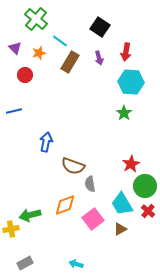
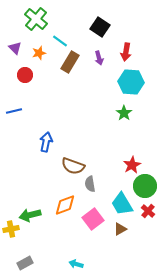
red star: moved 1 px right, 1 px down
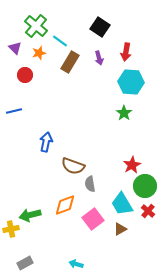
green cross: moved 7 px down
